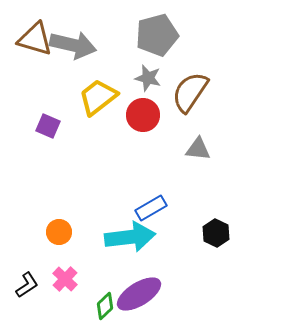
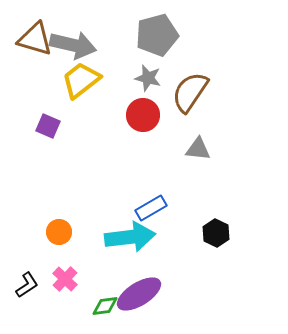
yellow trapezoid: moved 17 px left, 17 px up
green diamond: rotated 36 degrees clockwise
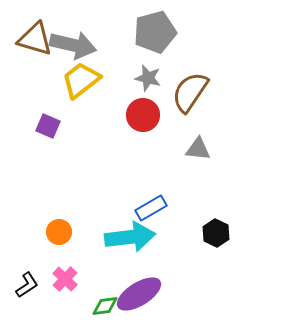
gray pentagon: moved 2 px left, 3 px up
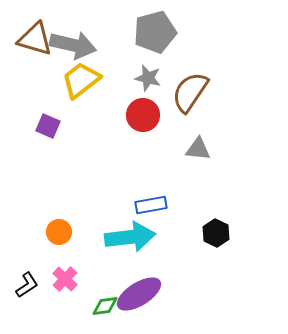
blue rectangle: moved 3 px up; rotated 20 degrees clockwise
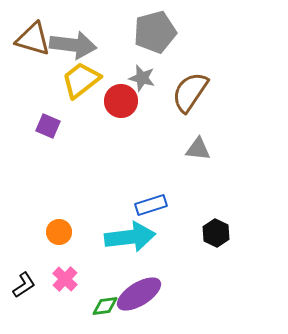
brown triangle: moved 2 px left
gray arrow: rotated 6 degrees counterclockwise
gray star: moved 6 px left
red circle: moved 22 px left, 14 px up
blue rectangle: rotated 8 degrees counterclockwise
black L-shape: moved 3 px left
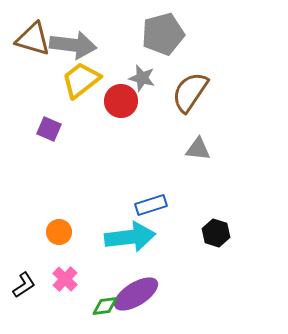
gray pentagon: moved 8 px right, 2 px down
purple square: moved 1 px right, 3 px down
black hexagon: rotated 8 degrees counterclockwise
purple ellipse: moved 3 px left
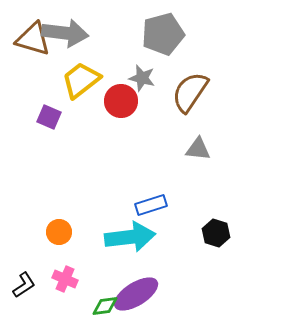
gray arrow: moved 8 px left, 12 px up
purple square: moved 12 px up
pink cross: rotated 20 degrees counterclockwise
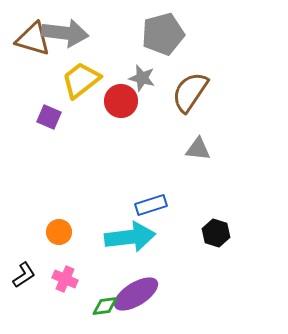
black L-shape: moved 10 px up
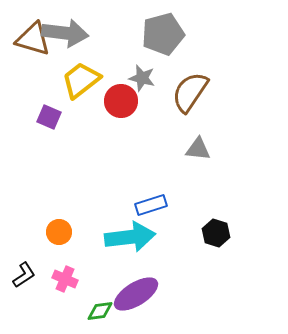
green diamond: moved 5 px left, 5 px down
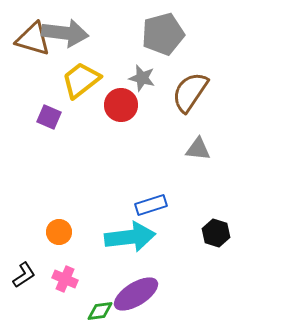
red circle: moved 4 px down
